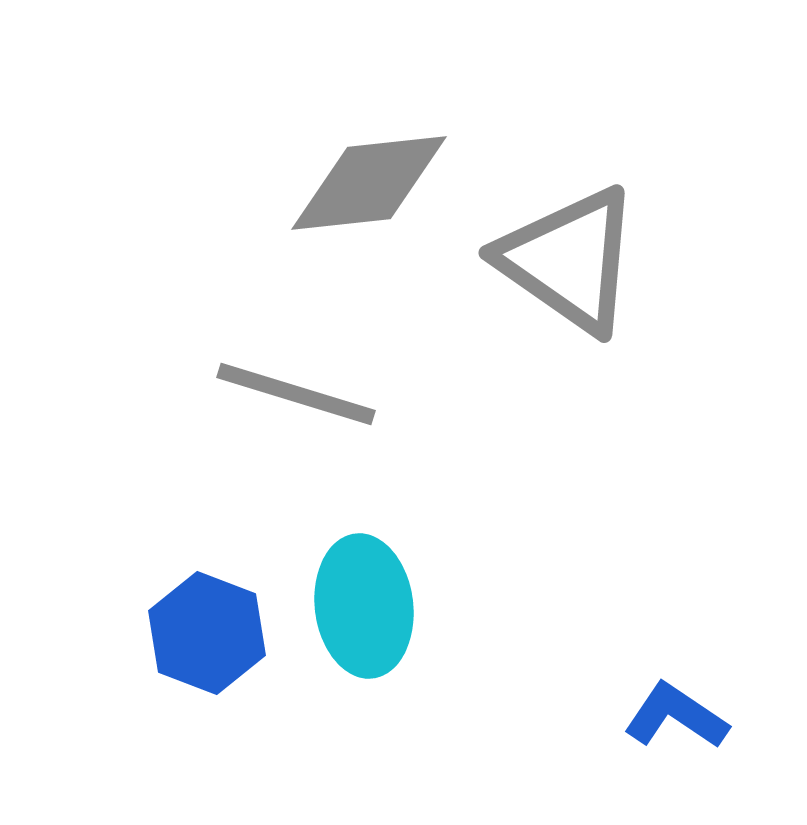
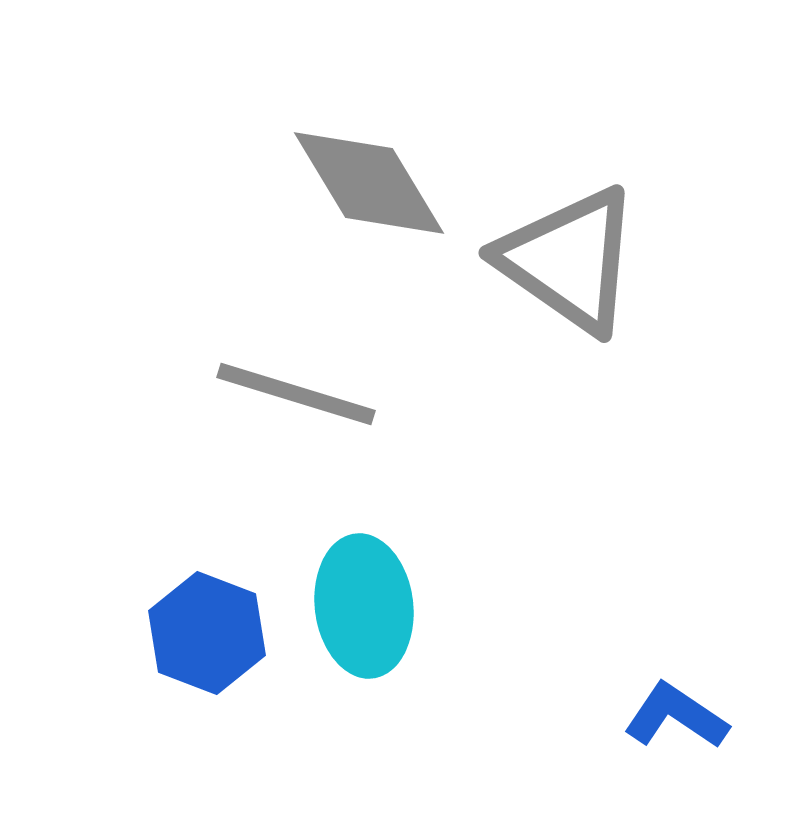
gray diamond: rotated 65 degrees clockwise
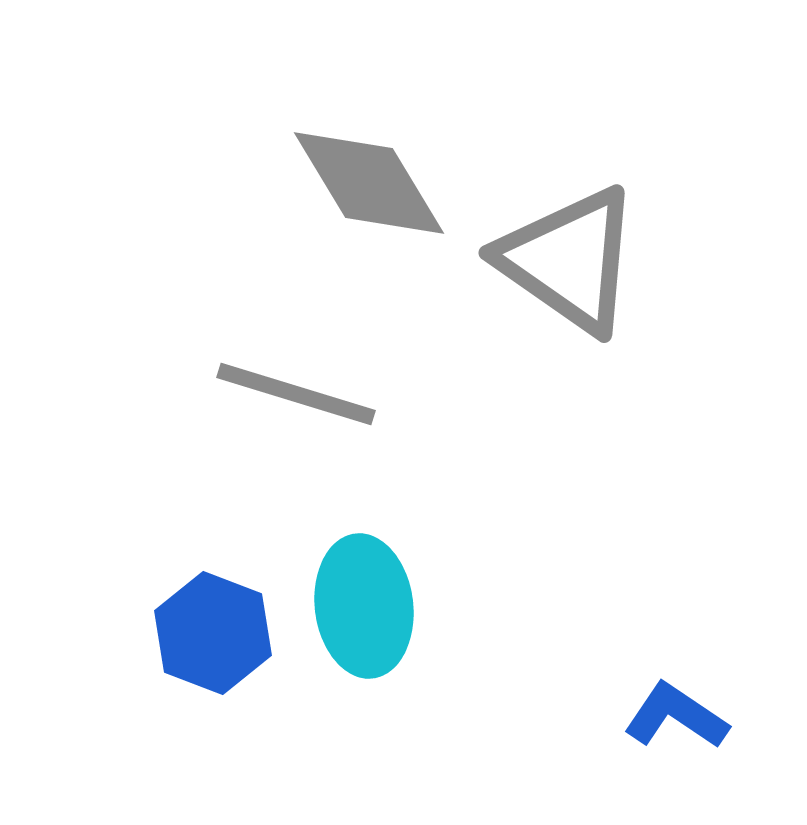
blue hexagon: moved 6 px right
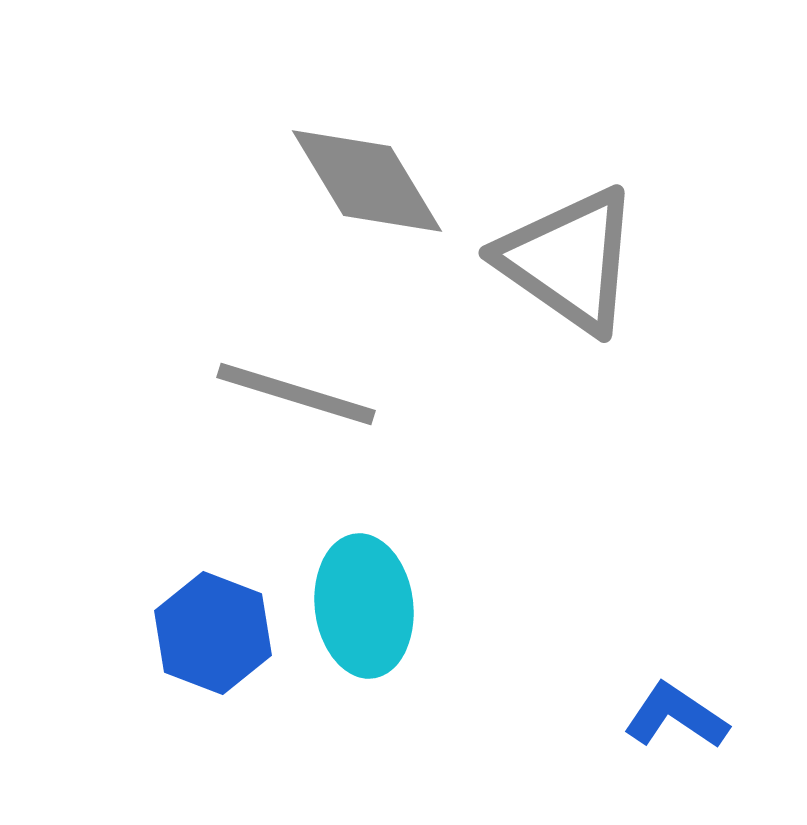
gray diamond: moved 2 px left, 2 px up
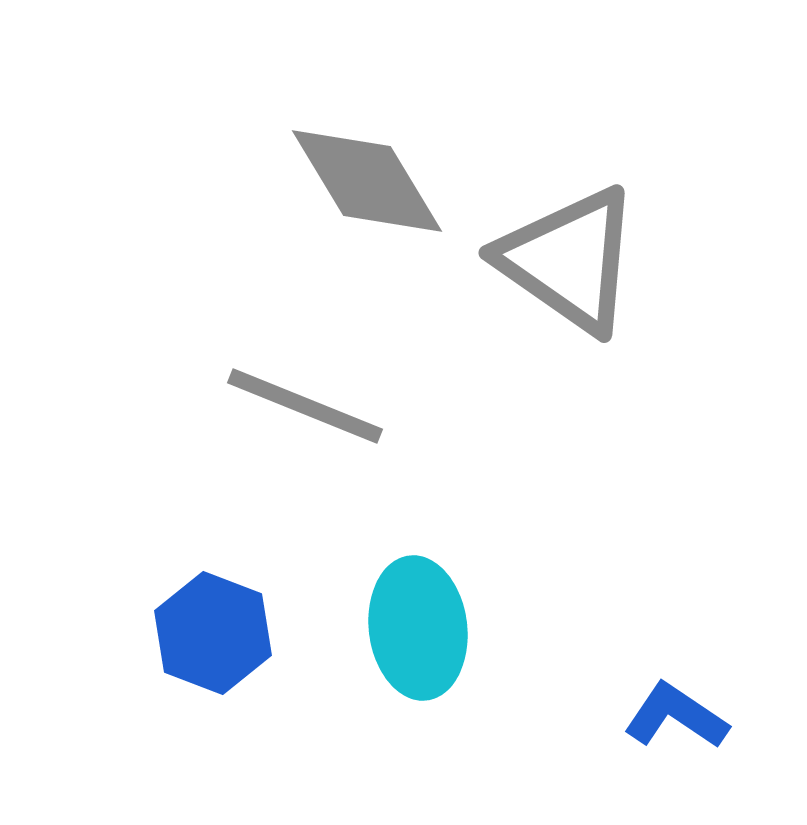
gray line: moved 9 px right, 12 px down; rotated 5 degrees clockwise
cyan ellipse: moved 54 px right, 22 px down
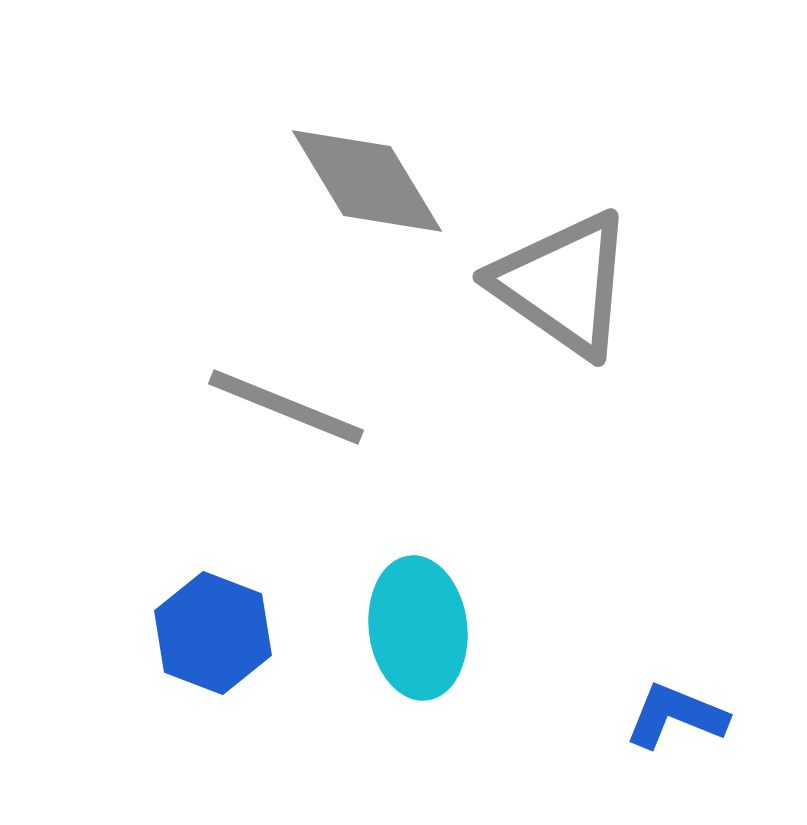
gray triangle: moved 6 px left, 24 px down
gray line: moved 19 px left, 1 px down
blue L-shape: rotated 12 degrees counterclockwise
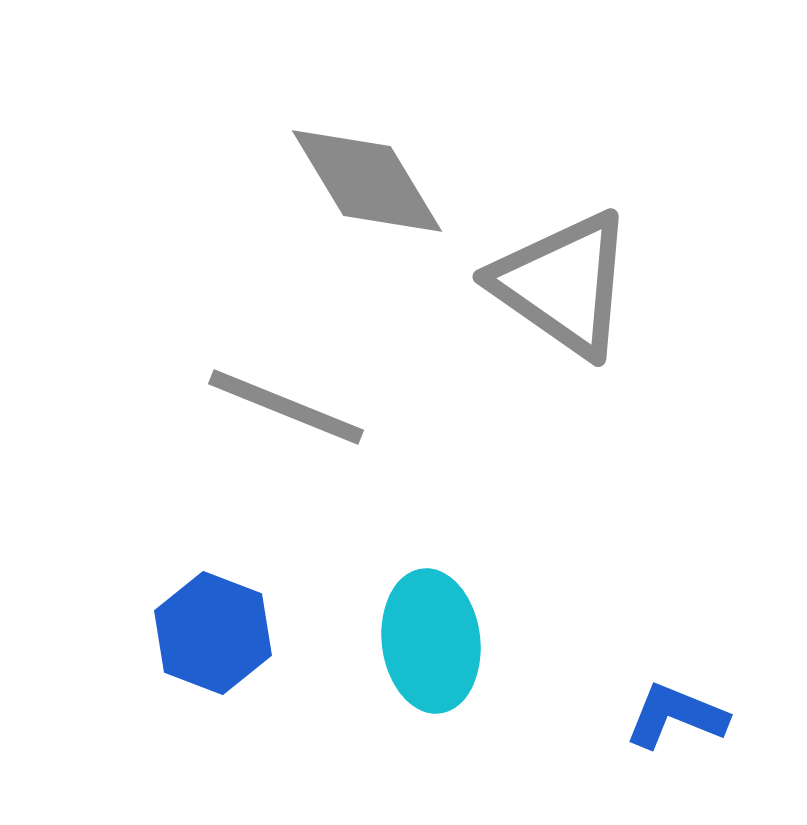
cyan ellipse: moved 13 px right, 13 px down
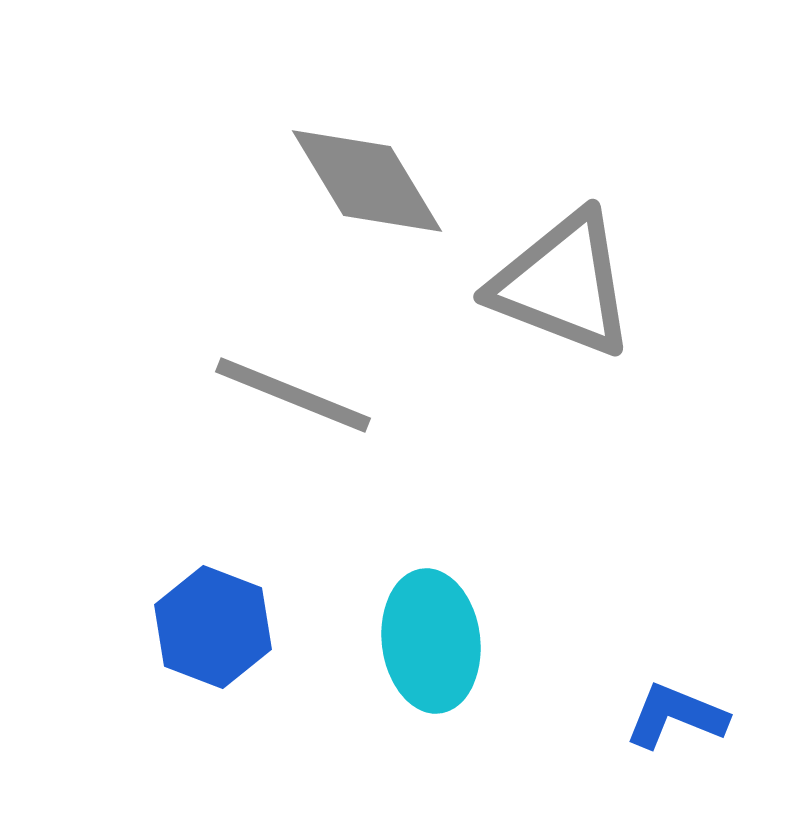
gray triangle: rotated 14 degrees counterclockwise
gray line: moved 7 px right, 12 px up
blue hexagon: moved 6 px up
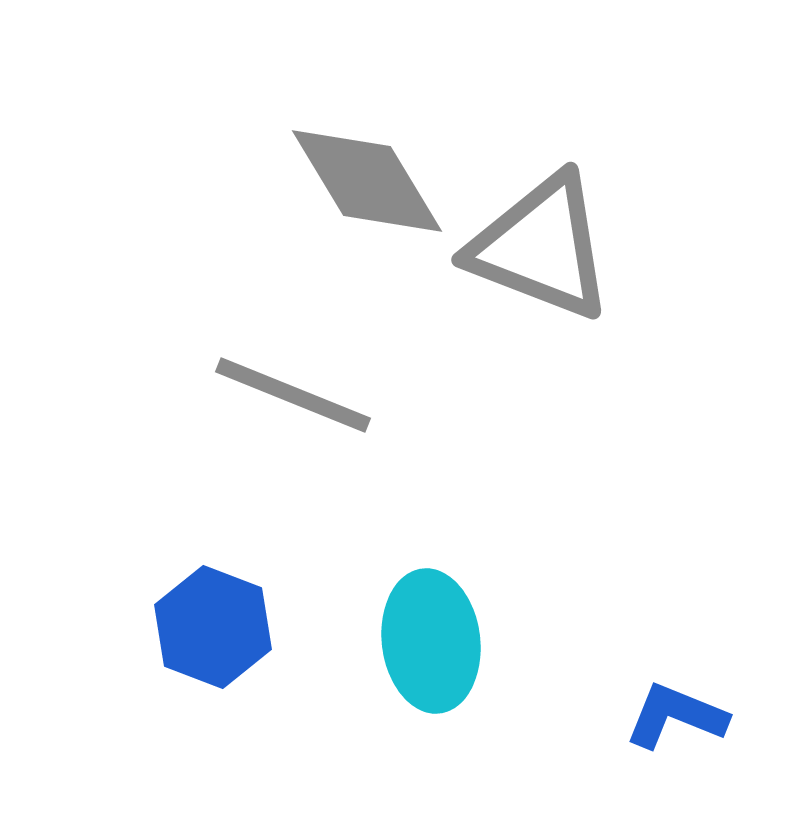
gray triangle: moved 22 px left, 37 px up
